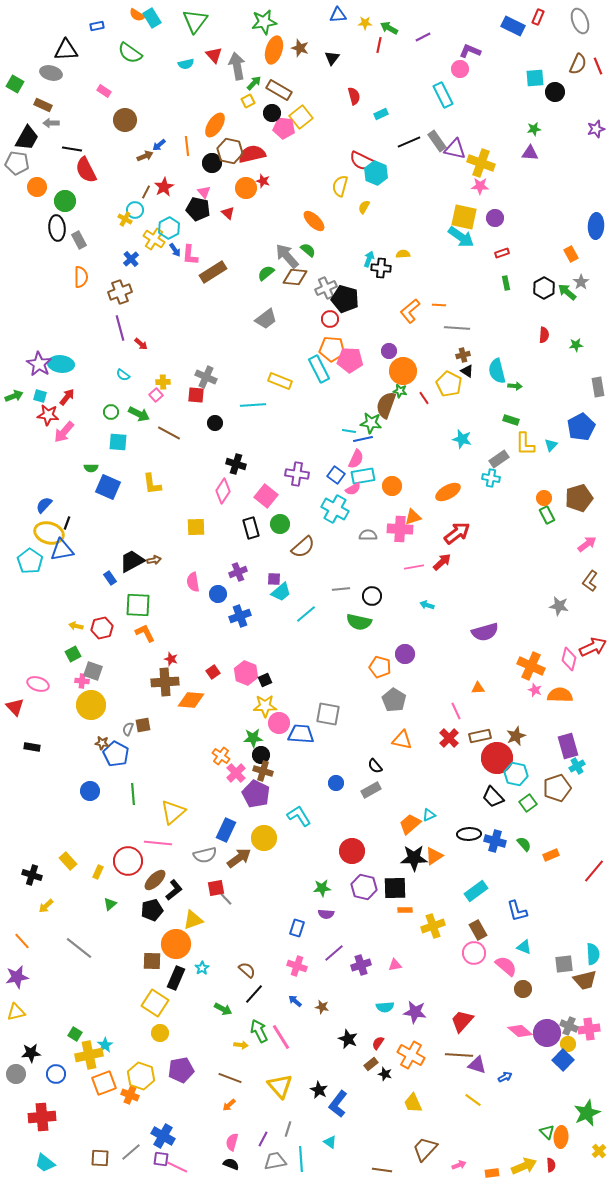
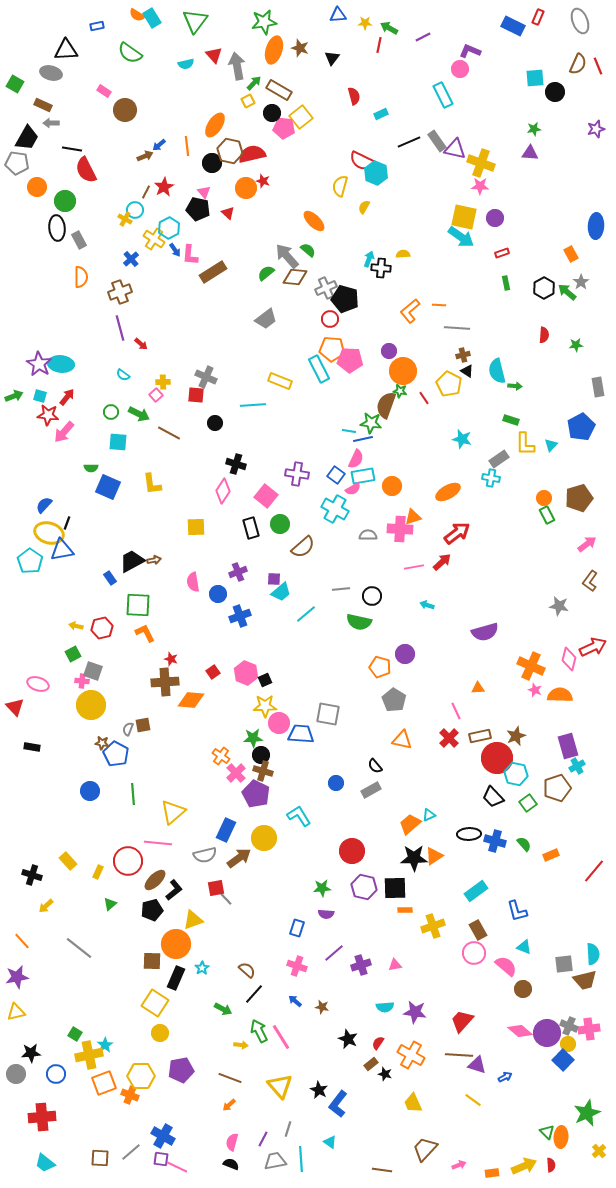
brown circle at (125, 120): moved 10 px up
yellow hexagon at (141, 1076): rotated 20 degrees counterclockwise
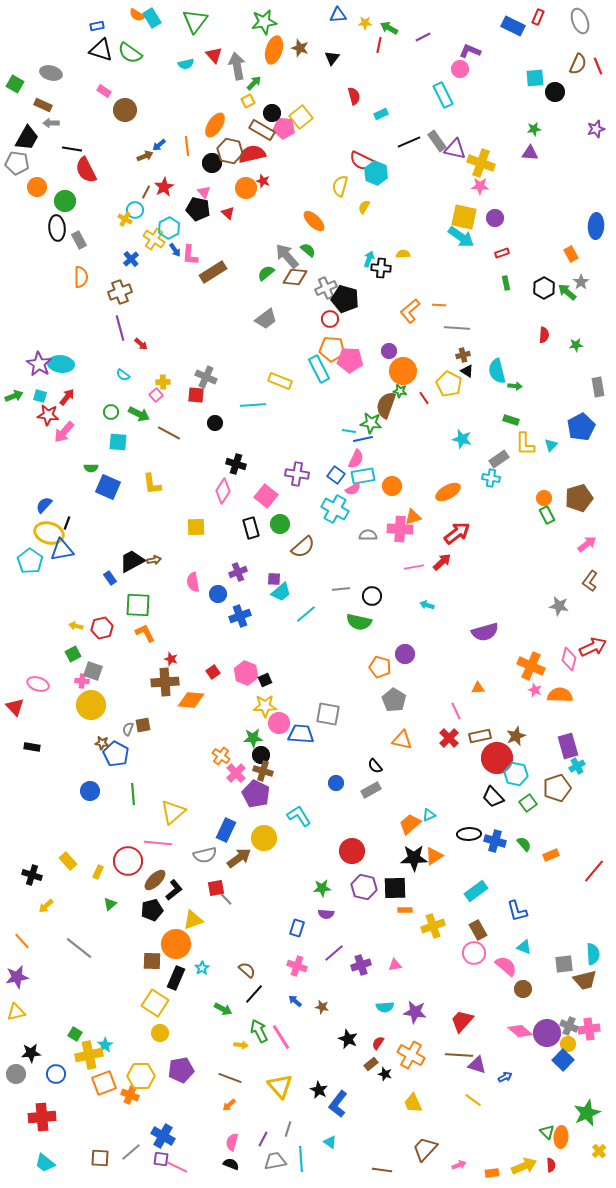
black triangle at (66, 50): moved 35 px right; rotated 20 degrees clockwise
brown rectangle at (279, 90): moved 17 px left, 40 px down
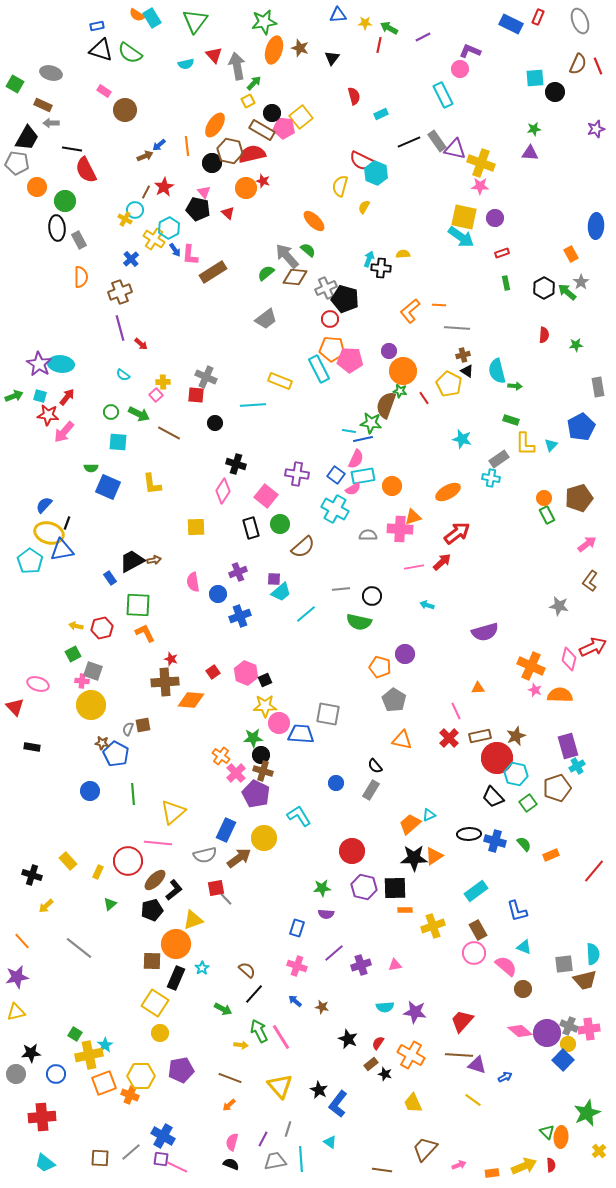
blue rectangle at (513, 26): moved 2 px left, 2 px up
gray rectangle at (371, 790): rotated 30 degrees counterclockwise
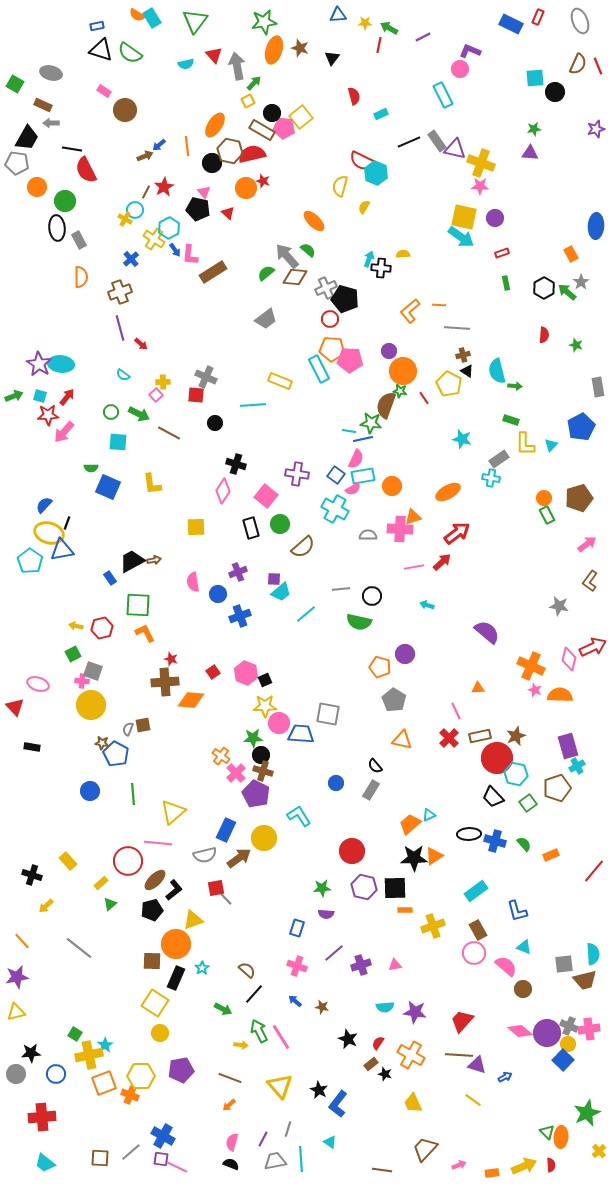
green star at (576, 345): rotated 24 degrees clockwise
red star at (48, 415): rotated 10 degrees counterclockwise
purple semicircle at (485, 632): moved 2 px right; rotated 124 degrees counterclockwise
yellow rectangle at (98, 872): moved 3 px right, 11 px down; rotated 24 degrees clockwise
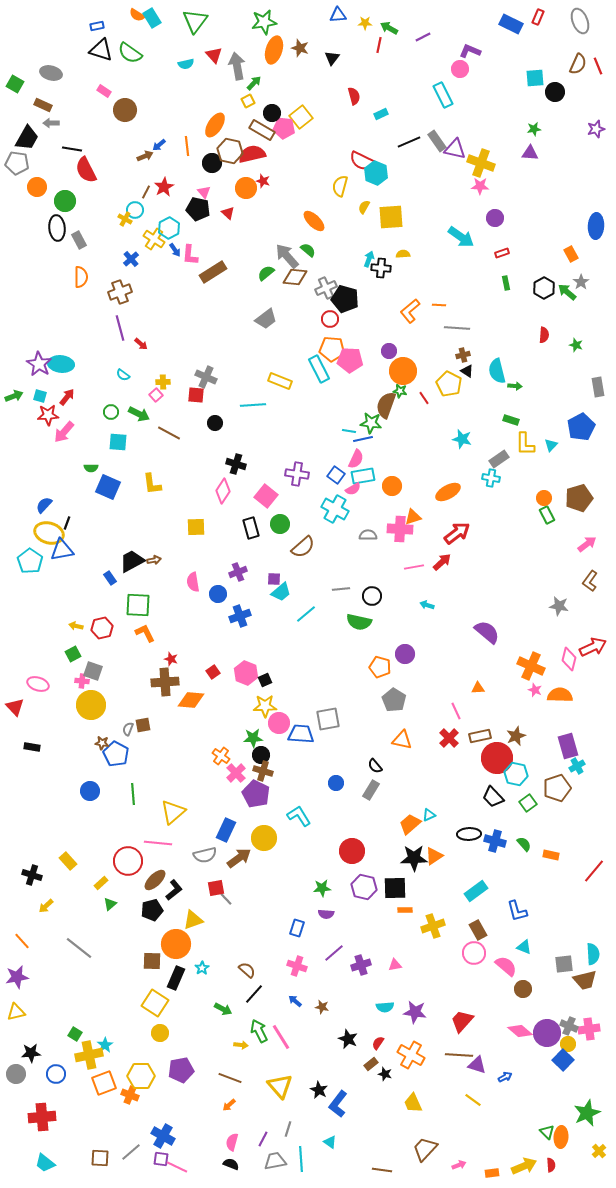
yellow square at (464, 217): moved 73 px left; rotated 16 degrees counterclockwise
gray square at (328, 714): moved 5 px down; rotated 20 degrees counterclockwise
orange rectangle at (551, 855): rotated 35 degrees clockwise
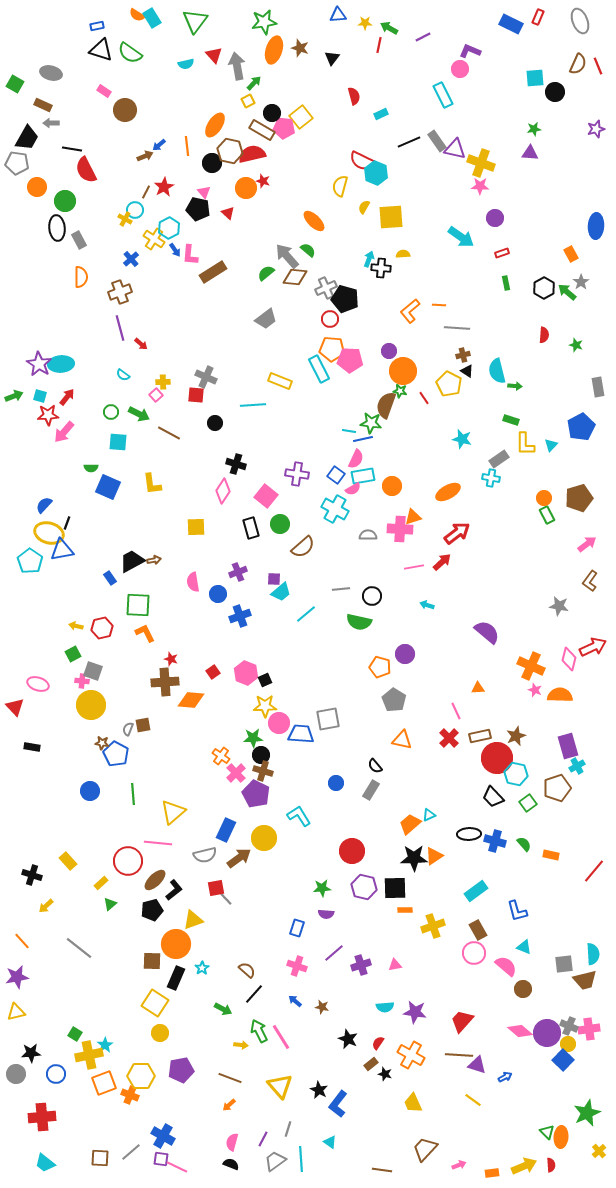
cyan ellipse at (61, 364): rotated 10 degrees counterclockwise
gray trapezoid at (275, 1161): rotated 25 degrees counterclockwise
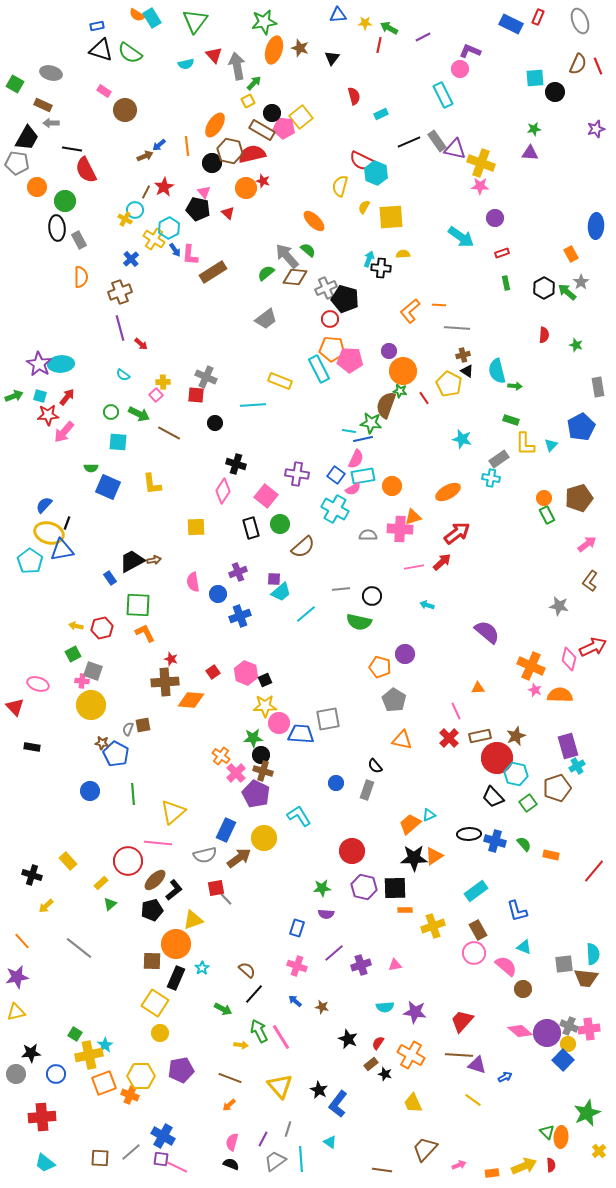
gray rectangle at (371, 790): moved 4 px left; rotated 12 degrees counterclockwise
brown trapezoid at (585, 980): moved 1 px right, 2 px up; rotated 20 degrees clockwise
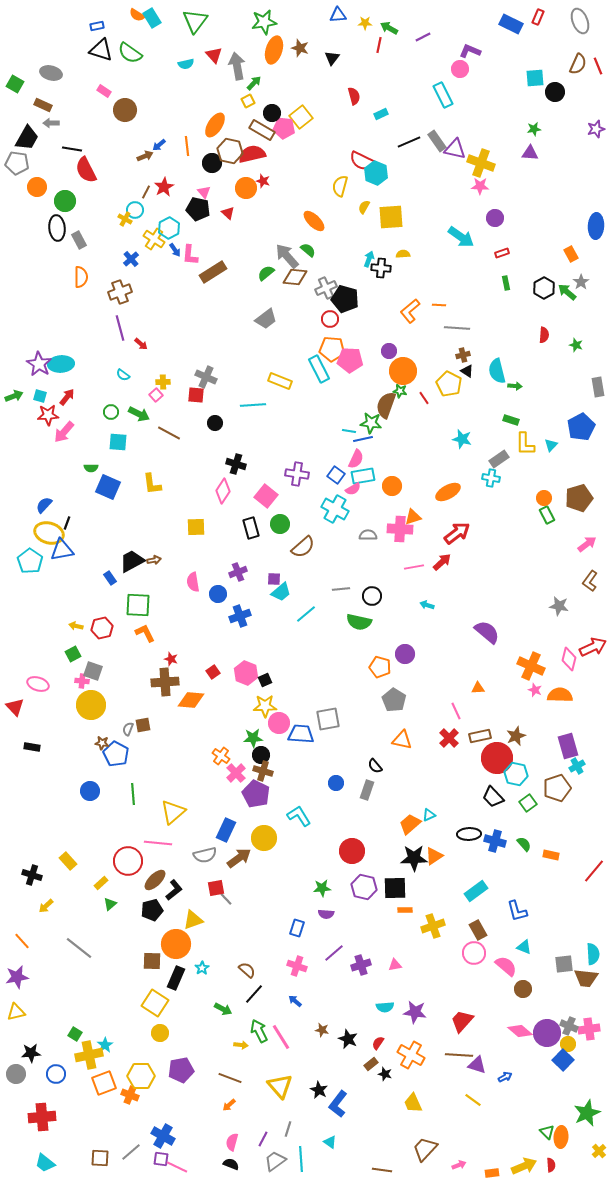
brown star at (322, 1007): moved 23 px down
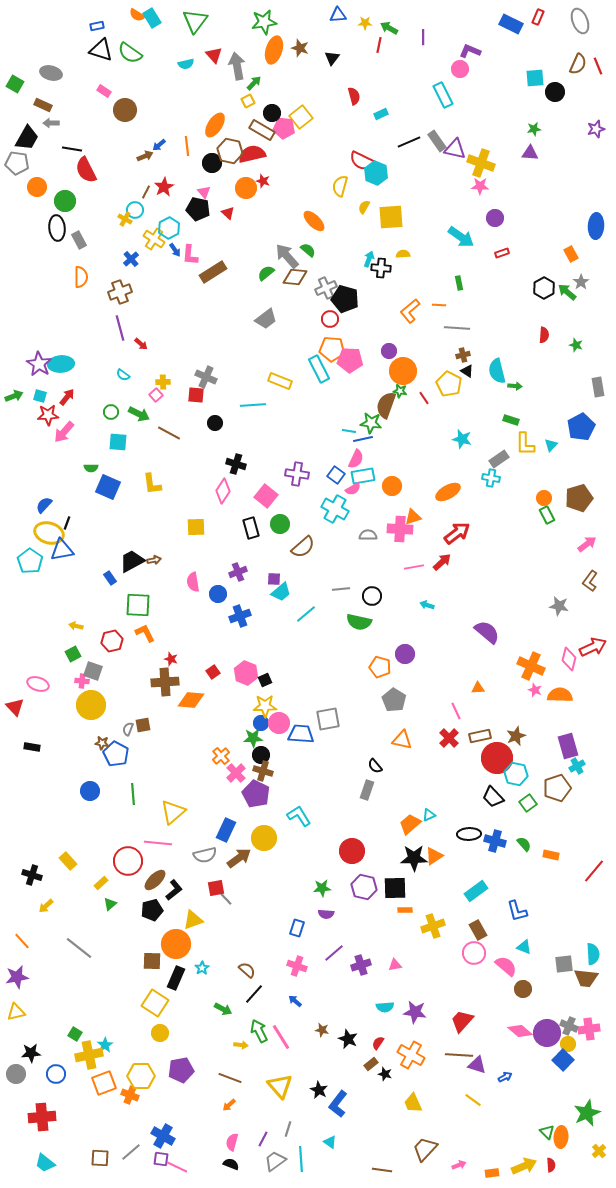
purple line at (423, 37): rotated 63 degrees counterclockwise
green rectangle at (506, 283): moved 47 px left
red hexagon at (102, 628): moved 10 px right, 13 px down
orange cross at (221, 756): rotated 12 degrees clockwise
blue circle at (336, 783): moved 75 px left, 60 px up
